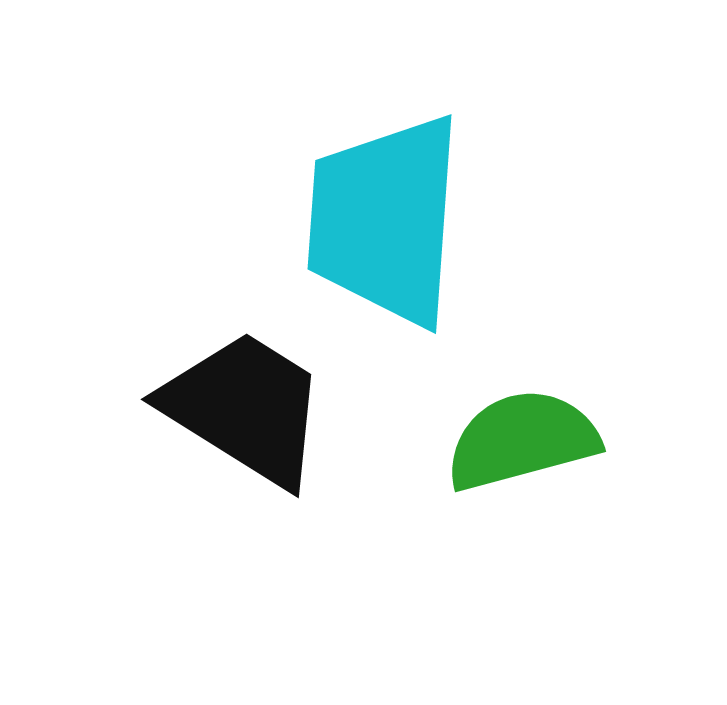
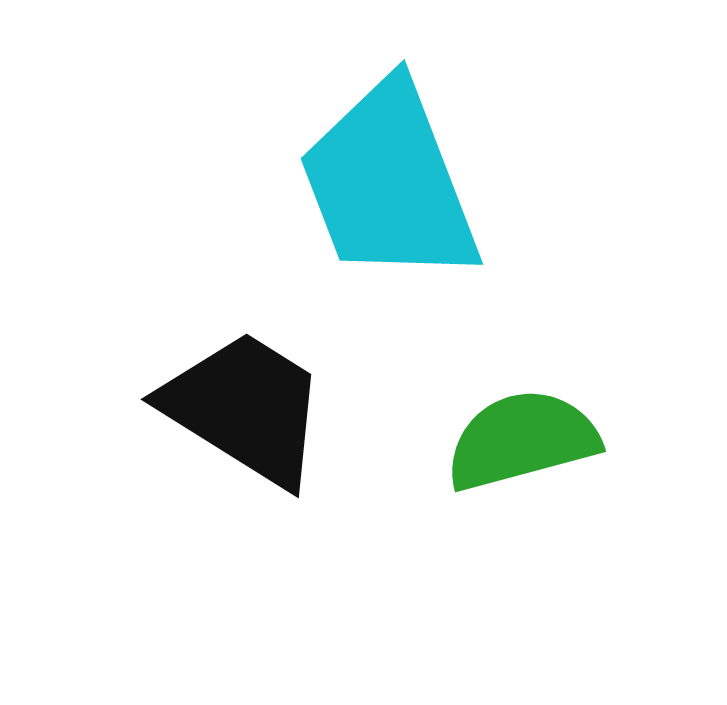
cyan trapezoid: moved 4 px right, 37 px up; rotated 25 degrees counterclockwise
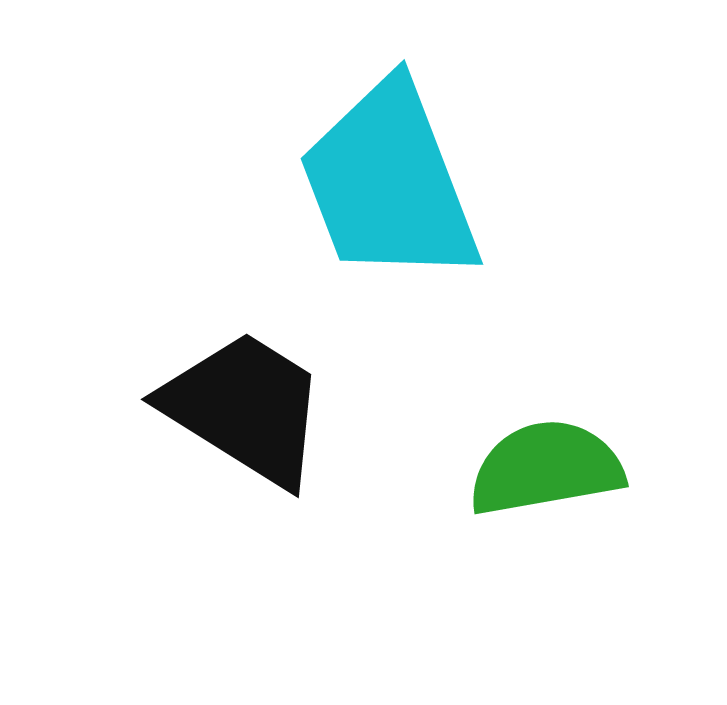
green semicircle: moved 24 px right, 28 px down; rotated 5 degrees clockwise
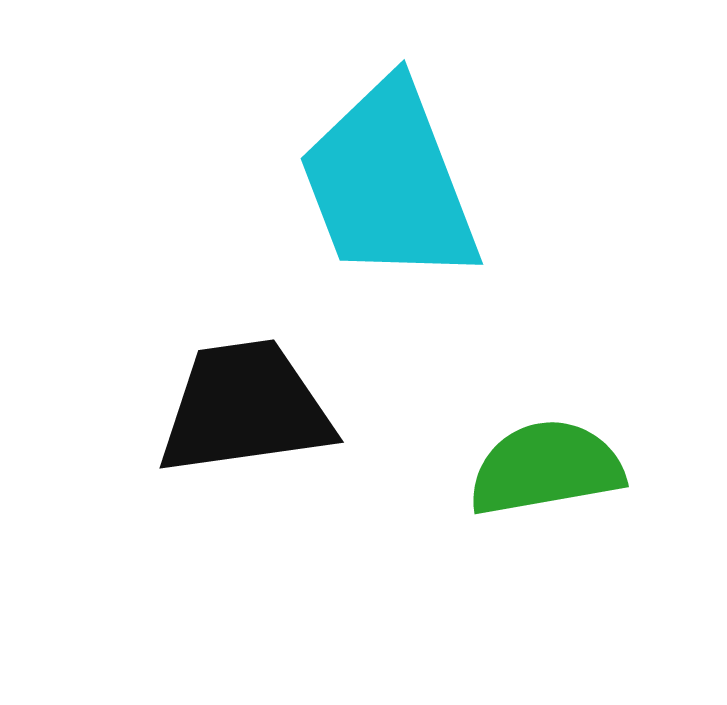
black trapezoid: rotated 40 degrees counterclockwise
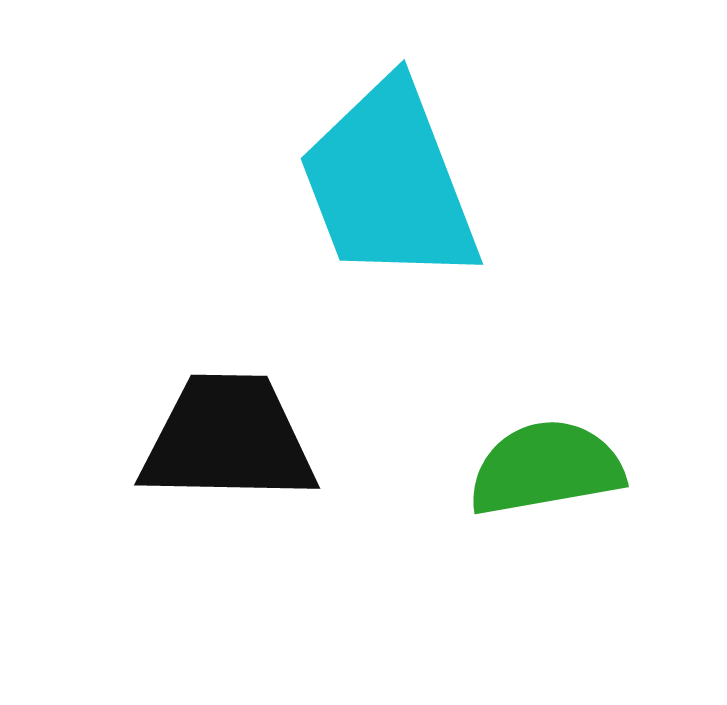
black trapezoid: moved 17 px left, 31 px down; rotated 9 degrees clockwise
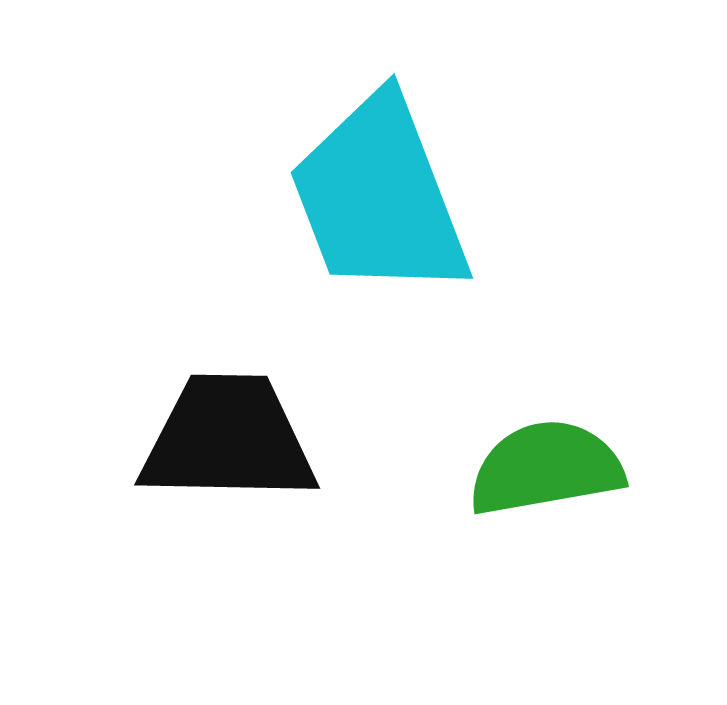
cyan trapezoid: moved 10 px left, 14 px down
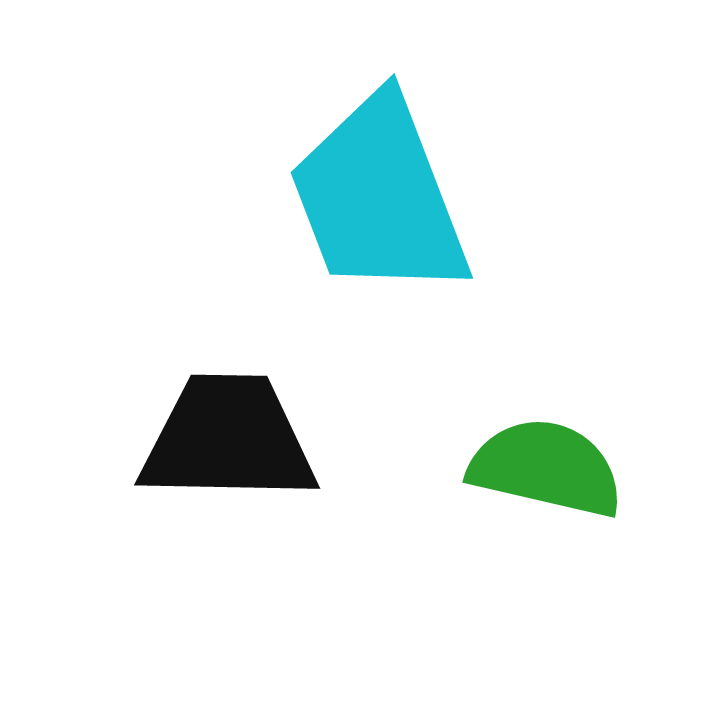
green semicircle: rotated 23 degrees clockwise
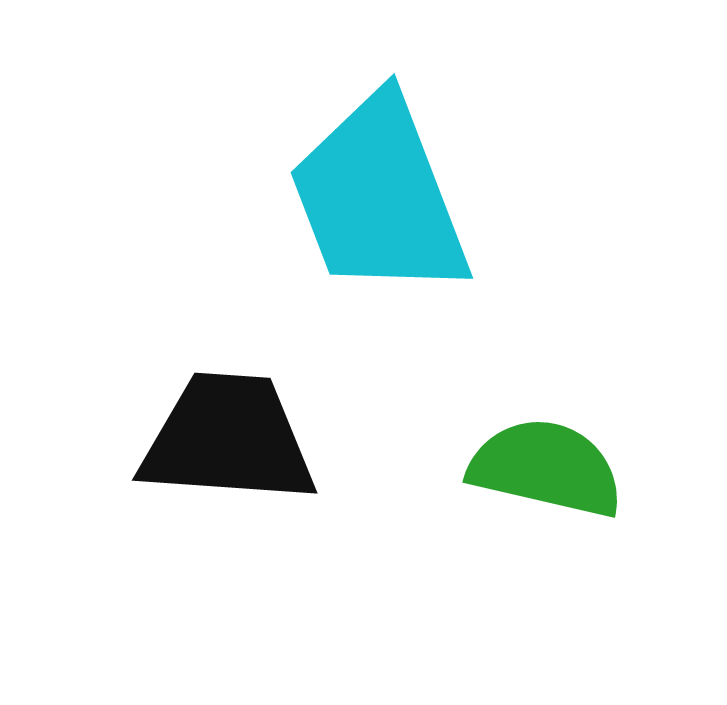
black trapezoid: rotated 3 degrees clockwise
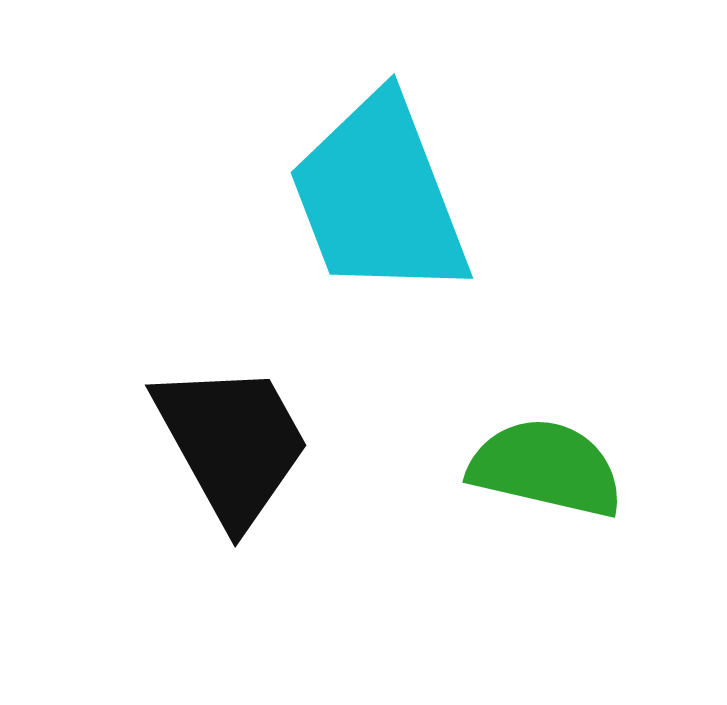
black trapezoid: moved 4 px right, 4 px down; rotated 57 degrees clockwise
